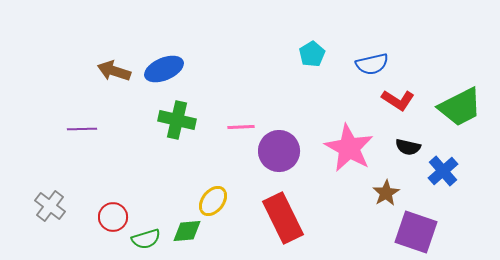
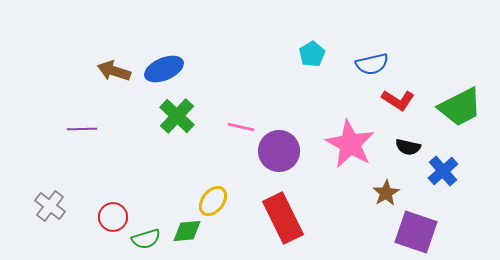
green cross: moved 4 px up; rotated 30 degrees clockwise
pink line: rotated 16 degrees clockwise
pink star: moved 1 px right, 4 px up
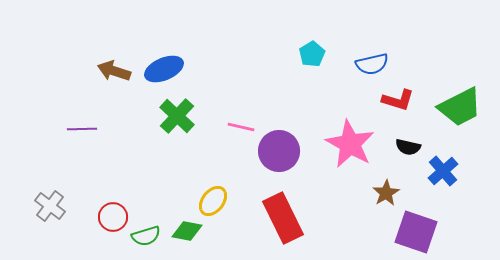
red L-shape: rotated 16 degrees counterclockwise
green diamond: rotated 16 degrees clockwise
green semicircle: moved 3 px up
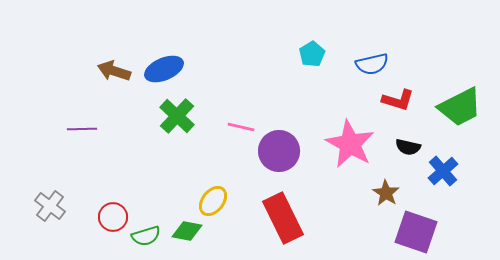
brown star: rotated 8 degrees counterclockwise
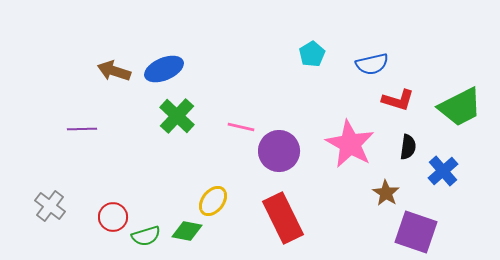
black semicircle: rotated 95 degrees counterclockwise
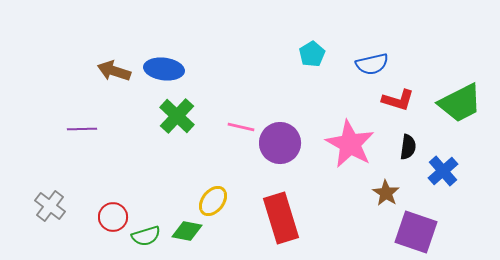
blue ellipse: rotated 30 degrees clockwise
green trapezoid: moved 4 px up
purple circle: moved 1 px right, 8 px up
red rectangle: moved 2 px left; rotated 9 degrees clockwise
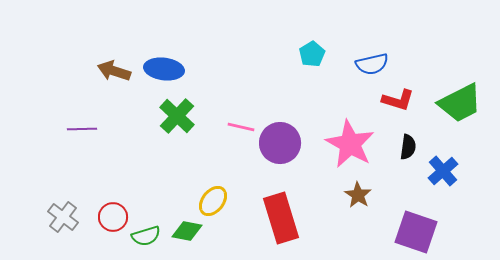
brown star: moved 28 px left, 2 px down
gray cross: moved 13 px right, 11 px down
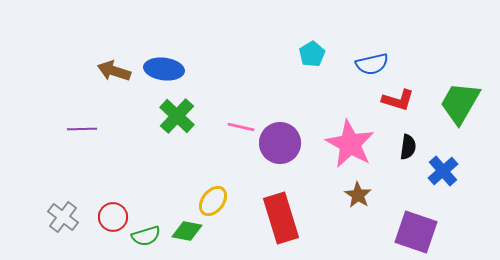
green trapezoid: rotated 147 degrees clockwise
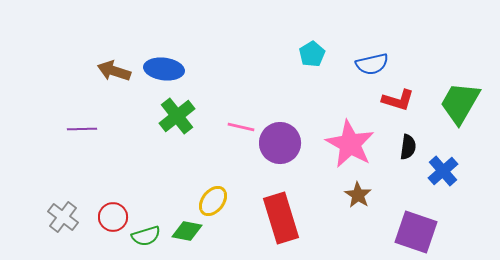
green cross: rotated 9 degrees clockwise
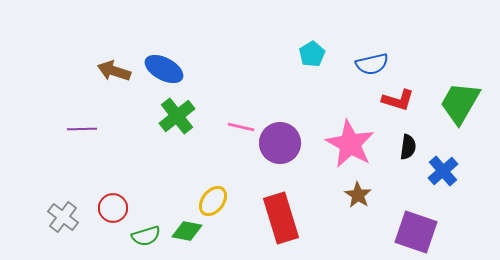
blue ellipse: rotated 21 degrees clockwise
red circle: moved 9 px up
